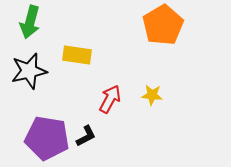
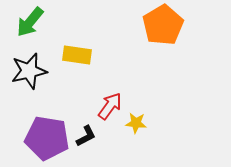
green arrow: rotated 24 degrees clockwise
yellow star: moved 16 px left, 28 px down
red arrow: moved 7 px down; rotated 8 degrees clockwise
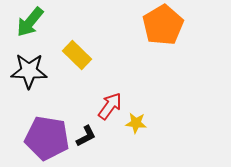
yellow rectangle: rotated 36 degrees clockwise
black star: rotated 15 degrees clockwise
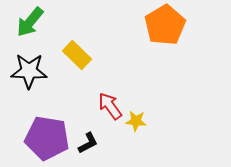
orange pentagon: moved 2 px right
red arrow: rotated 72 degrees counterclockwise
yellow star: moved 2 px up
black L-shape: moved 2 px right, 7 px down
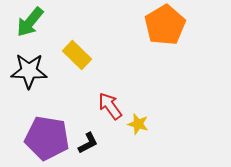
yellow star: moved 2 px right, 3 px down; rotated 10 degrees clockwise
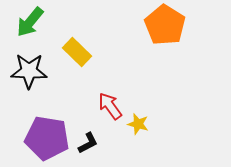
orange pentagon: rotated 9 degrees counterclockwise
yellow rectangle: moved 3 px up
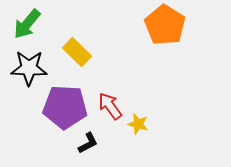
green arrow: moved 3 px left, 2 px down
black star: moved 3 px up
purple pentagon: moved 18 px right, 31 px up; rotated 6 degrees counterclockwise
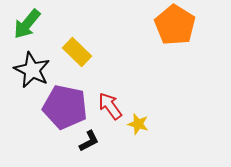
orange pentagon: moved 10 px right
black star: moved 3 px right, 2 px down; rotated 24 degrees clockwise
purple pentagon: rotated 9 degrees clockwise
black L-shape: moved 1 px right, 2 px up
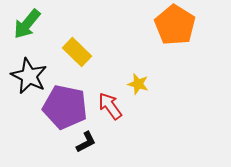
black star: moved 3 px left, 6 px down
yellow star: moved 40 px up
black L-shape: moved 3 px left, 1 px down
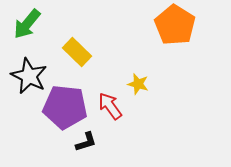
purple pentagon: rotated 6 degrees counterclockwise
black L-shape: rotated 10 degrees clockwise
